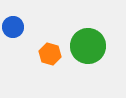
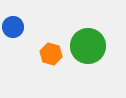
orange hexagon: moved 1 px right
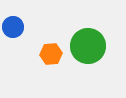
orange hexagon: rotated 20 degrees counterclockwise
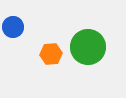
green circle: moved 1 px down
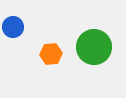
green circle: moved 6 px right
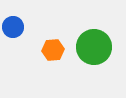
orange hexagon: moved 2 px right, 4 px up
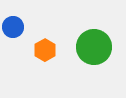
orange hexagon: moved 8 px left; rotated 25 degrees counterclockwise
